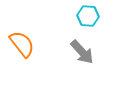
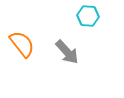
gray arrow: moved 15 px left
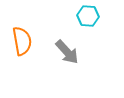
orange semicircle: moved 3 px up; rotated 28 degrees clockwise
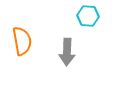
gray arrow: rotated 44 degrees clockwise
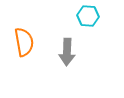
orange semicircle: moved 2 px right, 1 px down
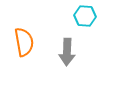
cyan hexagon: moved 3 px left
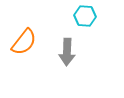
orange semicircle: rotated 48 degrees clockwise
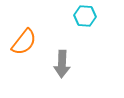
gray arrow: moved 5 px left, 12 px down
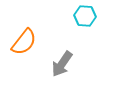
gray arrow: rotated 32 degrees clockwise
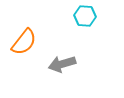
gray arrow: rotated 40 degrees clockwise
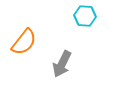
gray arrow: rotated 48 degrees counterclockwise
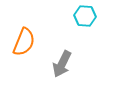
orange semicircle: rotated 16 degrees counterclockwise
